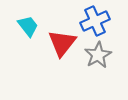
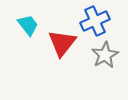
cyan trapezoid: moved 1 px up
gray star: moved 7 px right
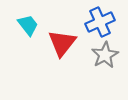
blue cross: moved 5 px right, 1 px down
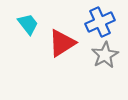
cyan trapezoid: moved 1 px up
red triangle: rotated 20 degrees clockwise
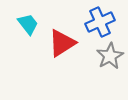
gray star: moved 5 px right, 1 px down
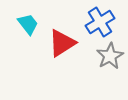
blue cross: rotated 8 degrees counterclockwise
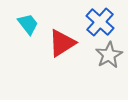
blue cross: rotated 16 degrees counterclockwise
gray star: moved 1 px left, 1 px up
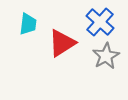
cyan trapezoid: rotated 45 degrees clockwise
gray star: moved 3 px left, 1 px down
